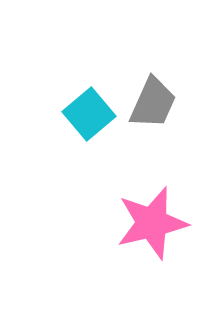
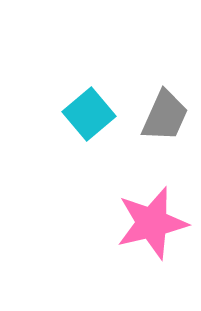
gray trapezoid: moved 12 px right, 13 px down
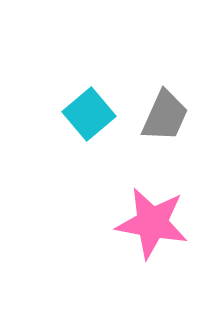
pink star: rotated 24 degrees clockwise
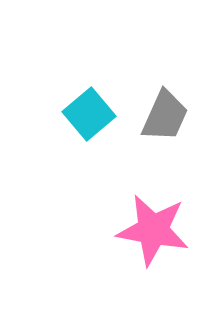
pink star: moved 1 px right, 7 px down
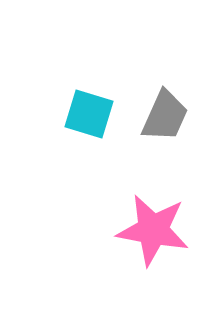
cyan square: rotated 33 degrees counterclockwise
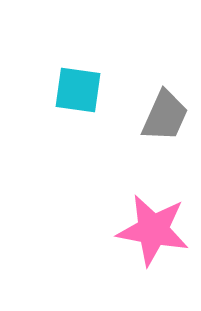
cyan square: moved 11 px left, 24 px up; rotated 9 degrees counterclockwise
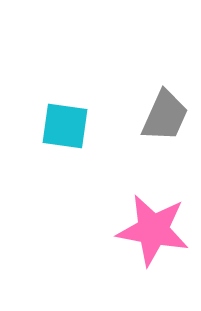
cyan square: moved 13 px left, 36 px down
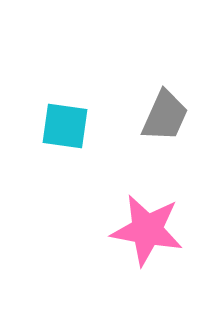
pink star: moved 6 px left
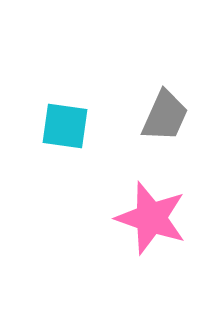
pink star: moved 4 px right, 12 px up; rotated 8 degrees clockwise
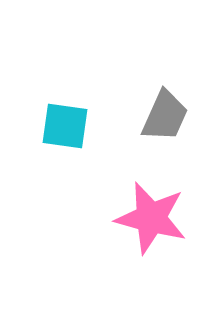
pink star: rotated 4 degrees counterclockwise
